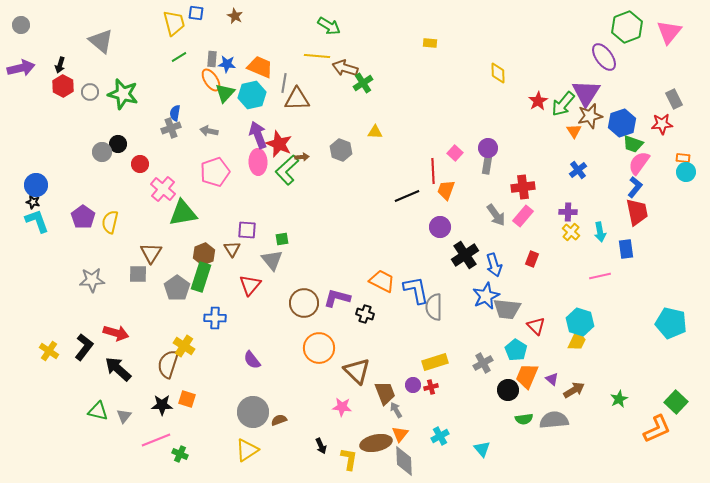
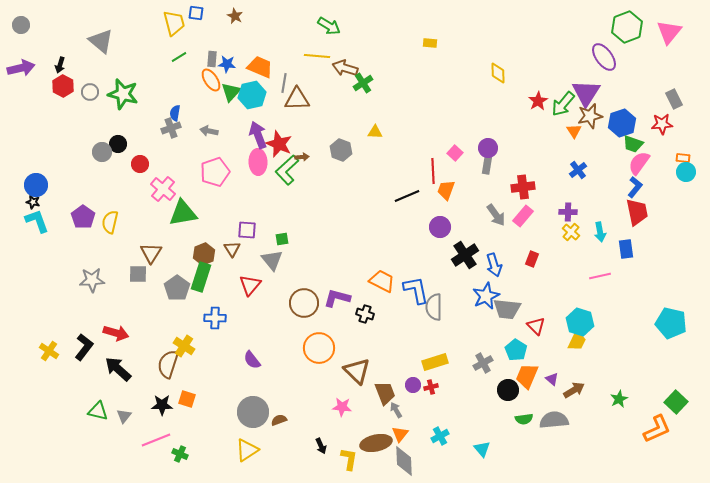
green triangle at (225, 93): moved 6 px right, 1 px up
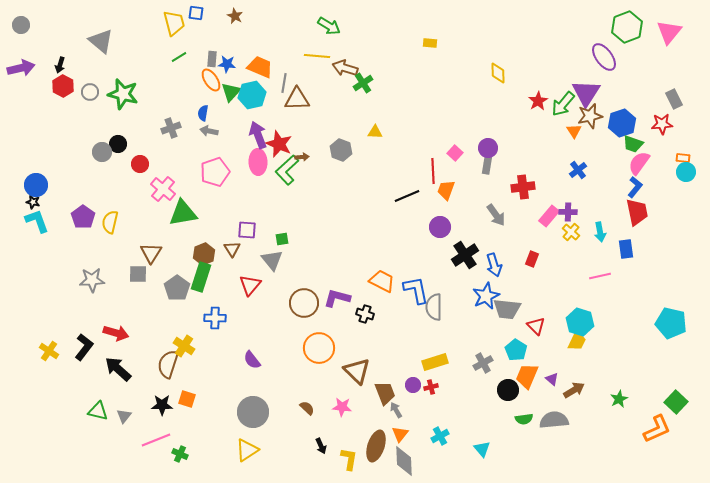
blue semicircle at (175, 113): moved 28 px right
pink rectangle at (523, 216): moved 26 px right
brown semicircle at (279, 420): moved 28 px right, 12 px up; rotated 63 degrees clockwise
brown ellipse at (376, 443): moved 3 px down; rotated 60 degrees counterclockwise
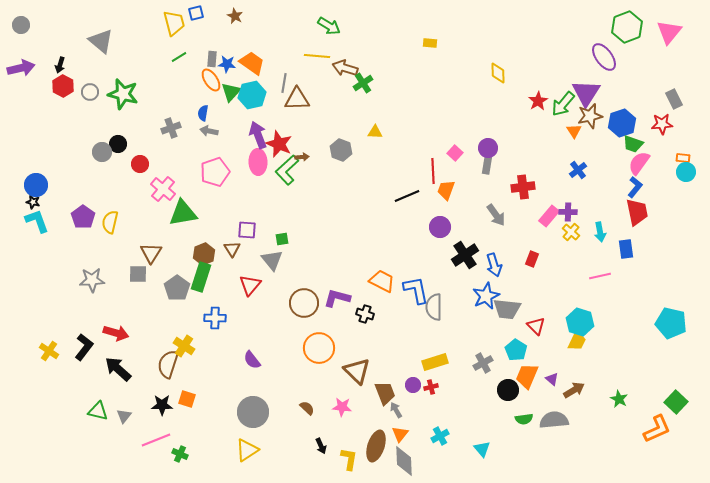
blue square at (196, 13): rotated 21 degrees counterclockwise
orange trapezoid at (260, 67): moved 8 px left, 4 px up; rotated 12 degrees clockwise
green star at (619, 399): rotated 18 degrees counterclockwise
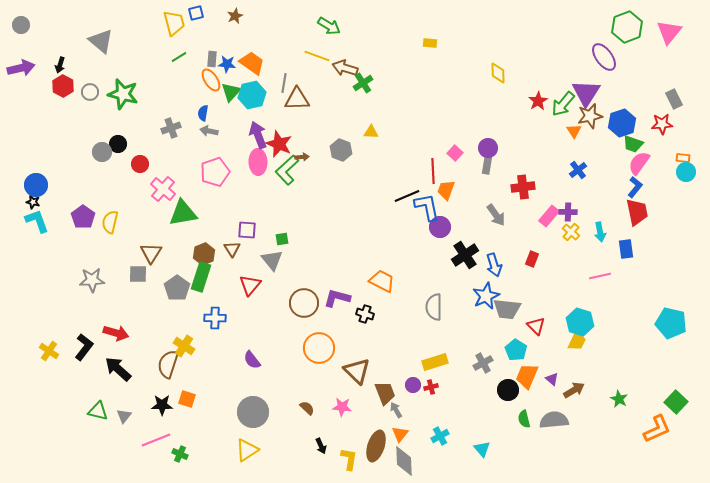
brown star at (235, 16): rotated 21 degrees clockwise
yellow line at (317, 56): rotated 15 degrees clockwise
yellow triangle at (375, 132): moved 4 px left
blue L-shape at (416, 290): moved 11 px right, 83 px up
green semicircle at (524, 419): rotated 84 degrees clockwise
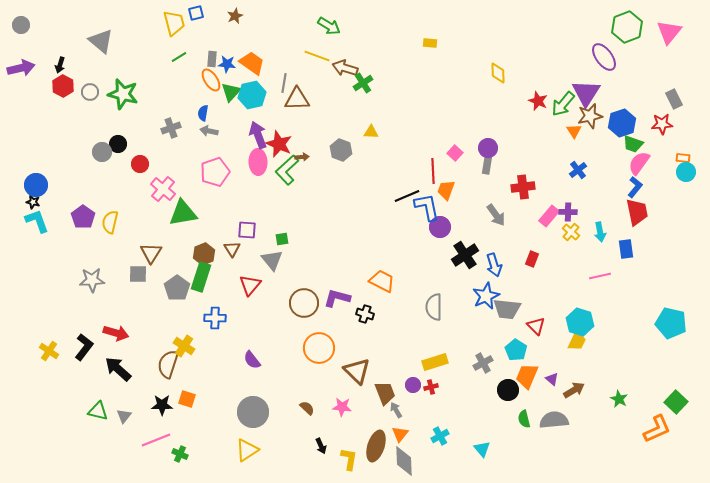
red star at (538, 101): rotated 18 degrees counterclockwise
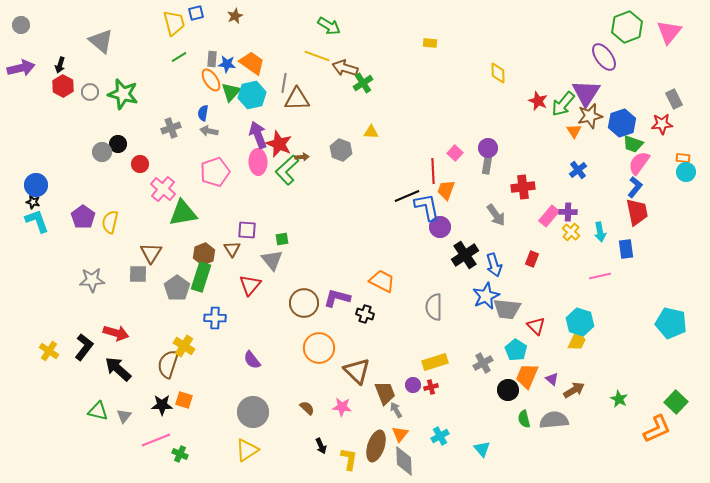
orange square at (187, 399): moved 3 px left, 1 px down
